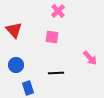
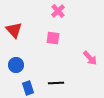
pink square: moved 1 px right, 1 px down
black line: moved 10 px down
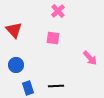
black line: moved 3 px down
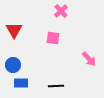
pink cross: moved 3 px right
red triangle: rotated 12 degrees clockwise
pink arrow: moved 1 px left, 1 px down
blue circle: moved 3 px left
blue rectangle: moved 7 px left, 5 px up; rotated 72 degrees counterclockwise
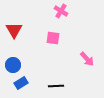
pink cross: rotated 16 degrees counterclockwise
pink arrow: moved 2 px left
blue rectangle: rotated 32 degrees counterclockwise
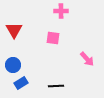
pink cross: rotated 32 degrees counterclockwise
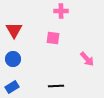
blue circle: moved 6 px up
blue rectangle: moved 9 px left, 4 px down
